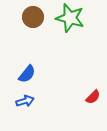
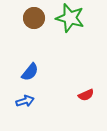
brown circle: moved 1 px right, 1 px down
blue semicircle: moved 3 px right, 2 px up
red semicircle: moved 7 px left, 2 px up; rotated 21 degrees clockwise
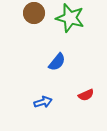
brown circle: moved 5 px up
blue semicircle: moved 27 px right, 10 px up
blue arrow: moved 18 px right, 1 px down
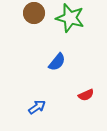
blue arrow: moved 6 px left, 5 px down; rotated 18 degrees counterclockwise
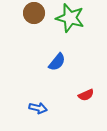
blue arrow: moved 1 px right, 1 px down; rotated 48 degrees clockwise
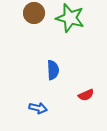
blue semicircle: moved 4 px left, 8 px down; rotated 42 degrees counterclockwise
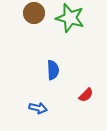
red semicircle: rotated 21 degrees counterclockwise
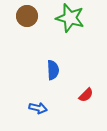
brown circle: moved 7 px left, 3 px down
